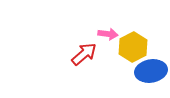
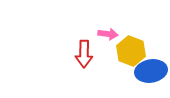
yellow hexagon: moved 2 px left, 4 px down; rotated 12 degrees counterclockwise
red arrow: rotated 132 degrees clockwise
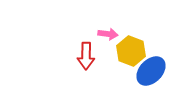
red arrow: moved 2 px right, 2 px down
blue ellipse: rotated 36 degrees counterclockwise
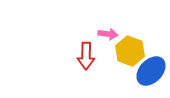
yellow hexagon: moved 1 px left
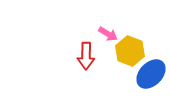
pink arrow: rotated 24 degrees clockwise
blue ellipse: moved 3 px down
